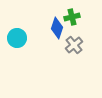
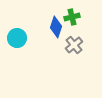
blue diamond: moved 1 px left, 1 px up
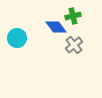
green cross: moved 1 px right, 1 px up
blue diamond: rotated 55 degrees counterclockwise
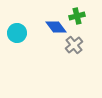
green cross: moved 4 px right
cyan circle: moved 5 px up
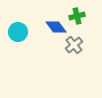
cyan circle: moved 1 px right, 1 px up
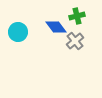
gray cross: moved 1 px right, 4 px up
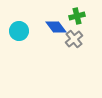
cyan circle: moved 1 px right, 1 px up
gray cross: moved 1 px left, 2 px up
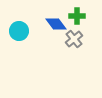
green cross: rotated 14 degrees clockwise
blue diamond: moved 3 px up
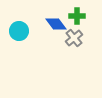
gray cross: moved 1 px up
